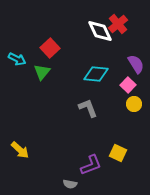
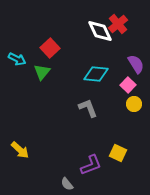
gray semicircle: moved 3 px left; rotated 40 degrees clockwise
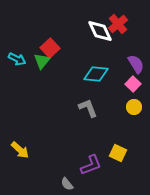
green triangle: moved 11 px up
pink square: moved 5 px right, 1 px up
yellow circle: moved 3 px down
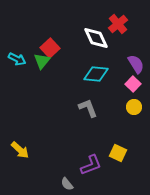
white diamond: moved 4 px left, 7 px down
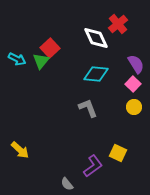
green triangle: moved 1 px left
purple L-shape: moved 2 px right, 1 px down; rotated 15 degrees counterclockwise
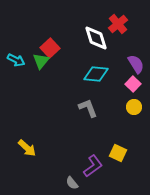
white diamond: rotated 8 degrees clockwise
cyan arrow: moved 1 px left, 1 px down
yellow arrow: moved 7 px right, 2 px up
gray semicircle: moved 5 px right, 1 px up
